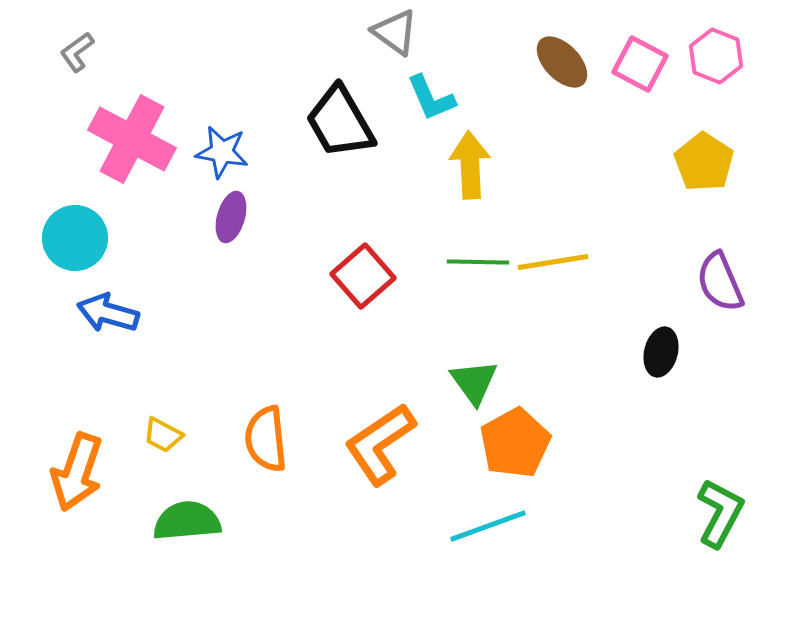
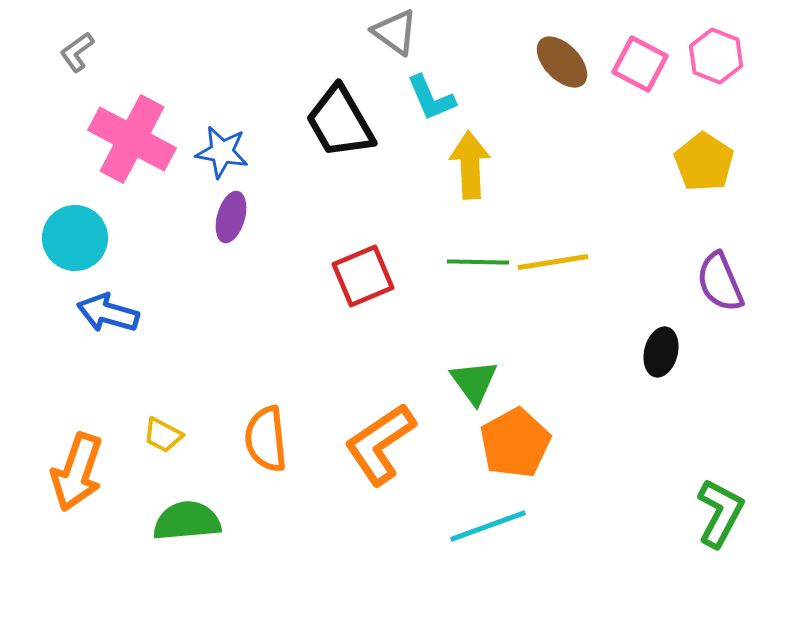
red square: rotated 18 degrees clockwise
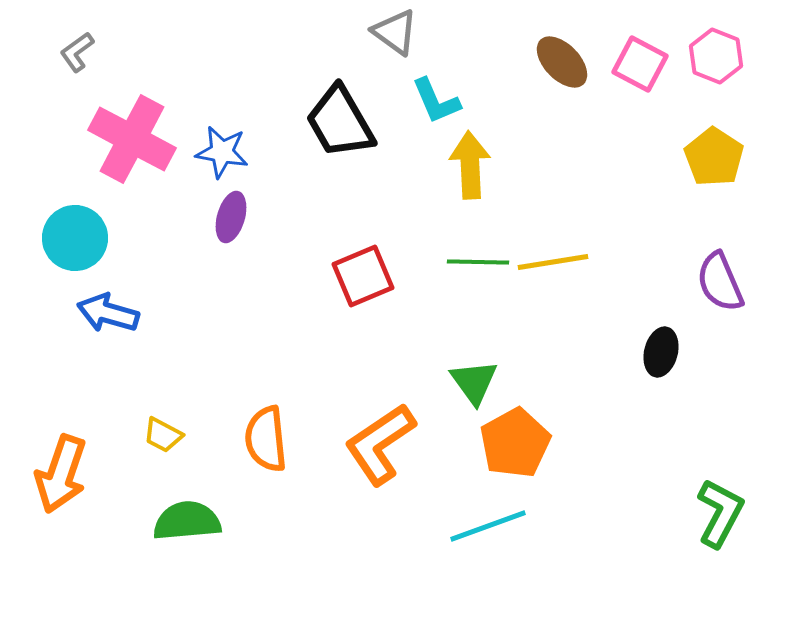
cyan L-shape: moved 5 px right, 3 px down
yellow pentagon: moved 10 px right, 5 px up
orange arrow: moved 16 px left, 2 px down
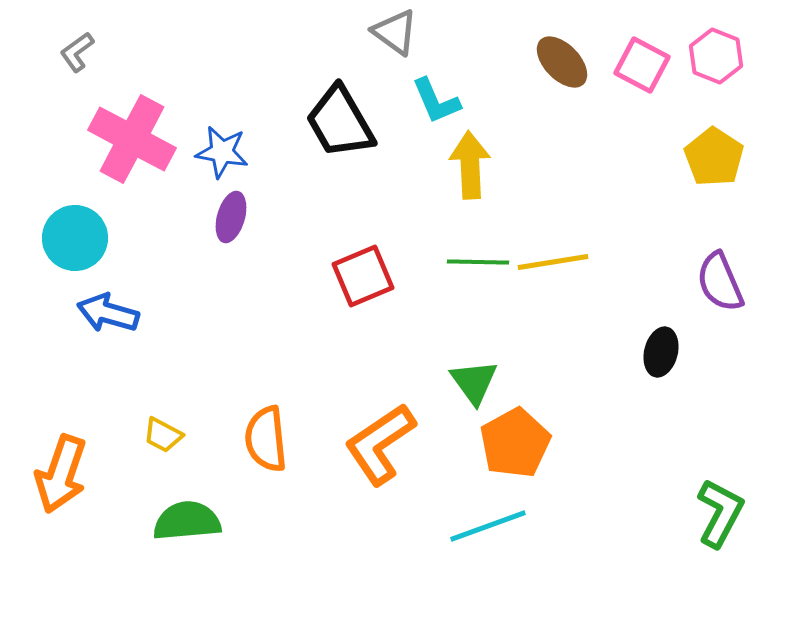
pink square: moved 2 px right, 1 px down
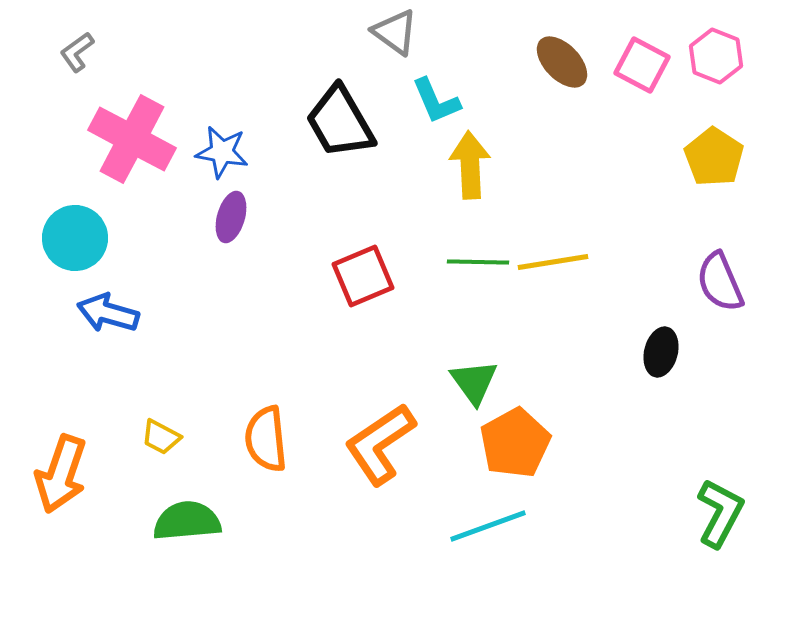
yellow trapezoid: moved 2 px left, 2 px down
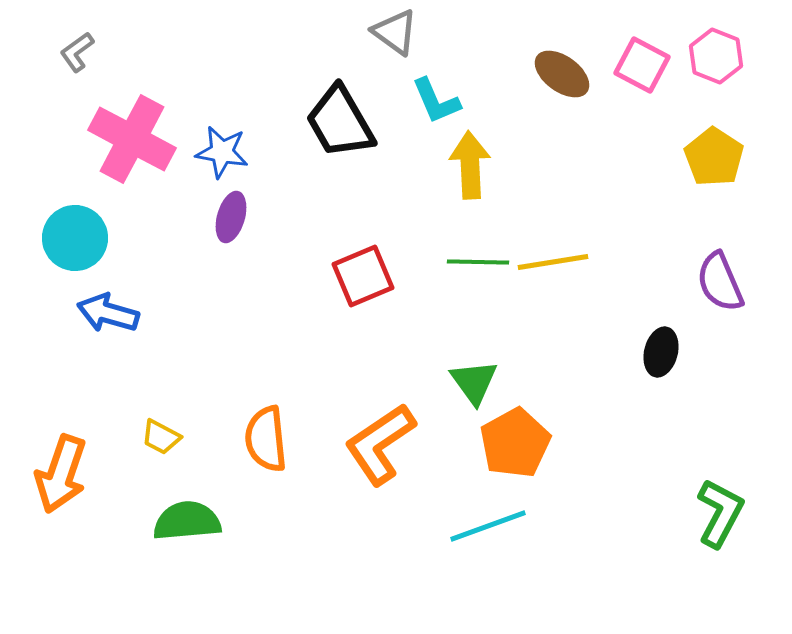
brown ellipse: moved 12 px down; rotated 10 degrees counterclockwise
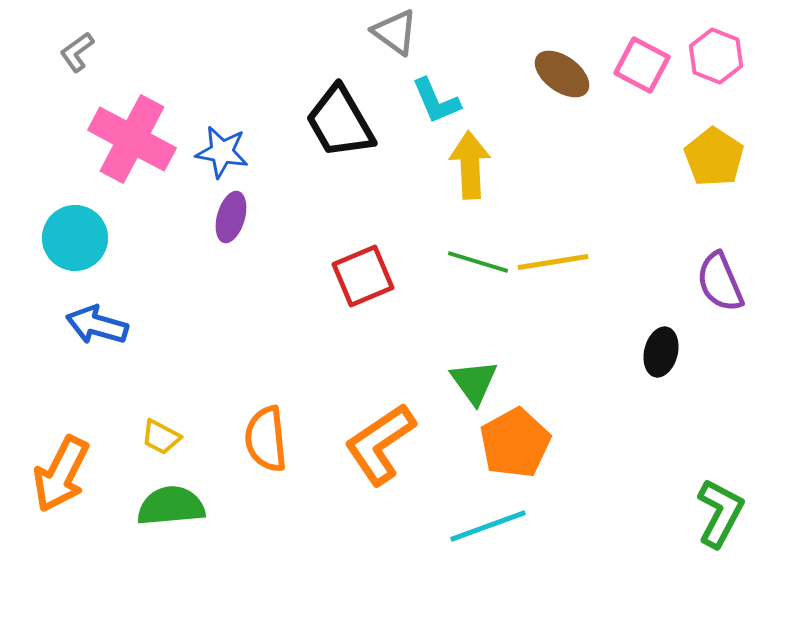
green line: rotated 16 degrees clockwise
blue arrow: moved 11 px left, 12 px down
orange arrow: rotated 8 degrees clockwise
green semicircle: moved 16 px left, 15 px up
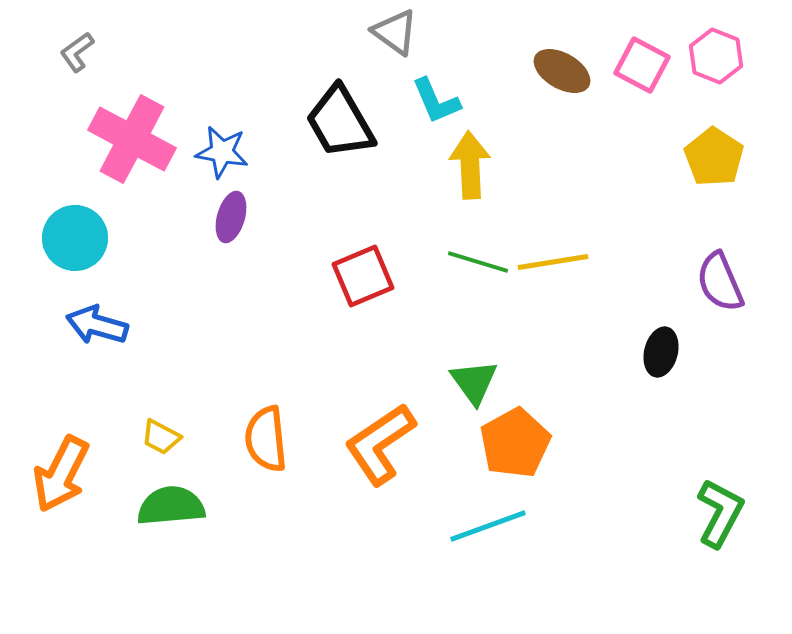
brown ellipse: moved 3 px up; rotated 6 degrees counterclockwise
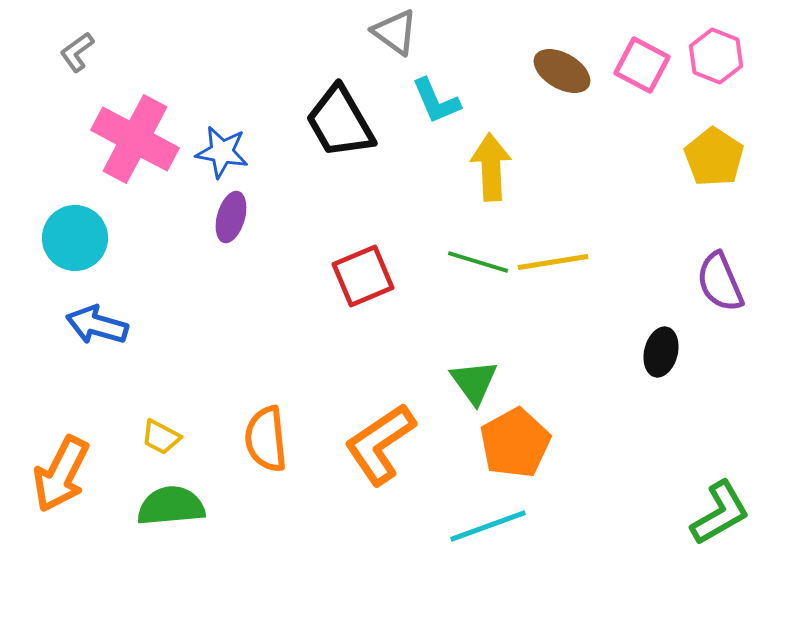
pink cross: moved 3 px right
yellow arrow: moved 21 px right, 2 px down
green L-shape: rotated 32 degrees clockwise
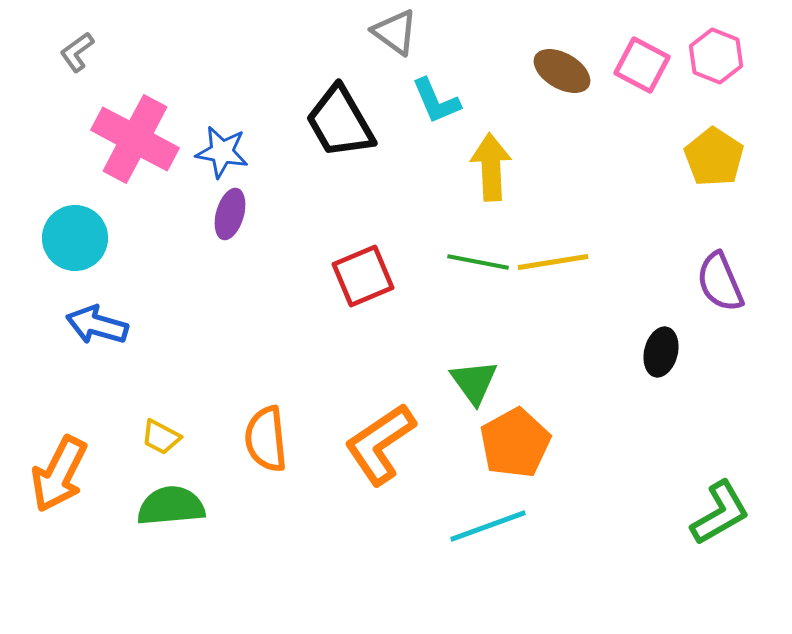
purple ellipse: moved 1 px left, 3 px up
green line: rotated 6 degrees counterclockwise
orange arrow: moved 2 px left
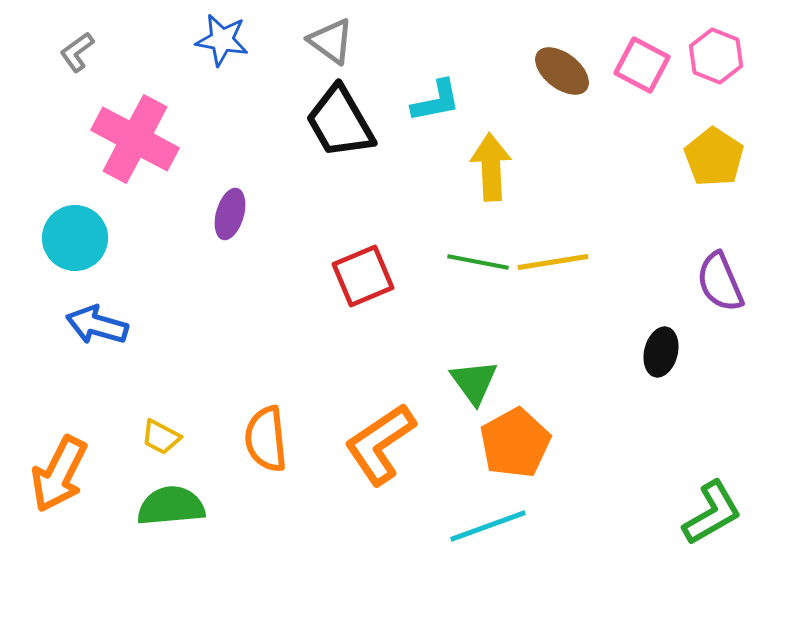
gray triangle: moved 64 px left, 9 px down
brown ellipse: rotated 8 degrees clockwise
cyan L-shape: rotated 78 degrees counterclockwise
blue star: moved 112 px up
green L-shape: moved 8 px left
